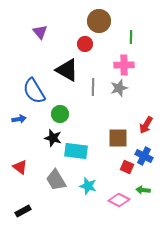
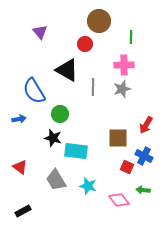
gray star: moved 3 px right, 1 px down
pink diamond: rotated 25 degrees clockwise
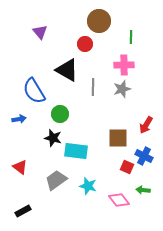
gray trapezoid: rotated 85 degrees clockwise
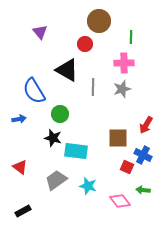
pink cross: moved 2 px up
blue cross: moved 1 px left, 1 px up
pink diamond: moved 1 px right, 1 px down
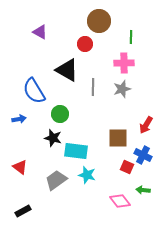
purple triangle: rotated 21 degrees counterclockwise
cyan star: moved 1 px left, 11 px up
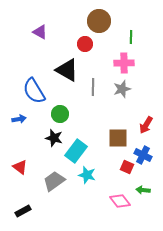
black star: moved 1 px right
cyan rectangle: rotated 60 degrees counterclockwise
gray trapezoid: moved 2 px left, 1 px down
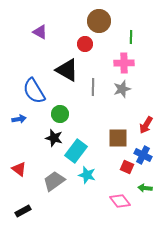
red triangle: moved 1 px left, 2 px down
green arrow: moved 2 px right, 2 px up
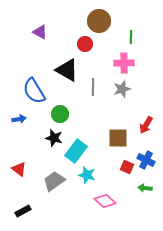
blue cross: moved 3 px right, 5 px down
pink diamond: moved 15 px left; rotated 10 degrees counterclockwise
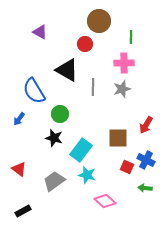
blue arrow: rotated 136 degrees clockwise
cyan rectangle: moved 5 px right, 1 px up
